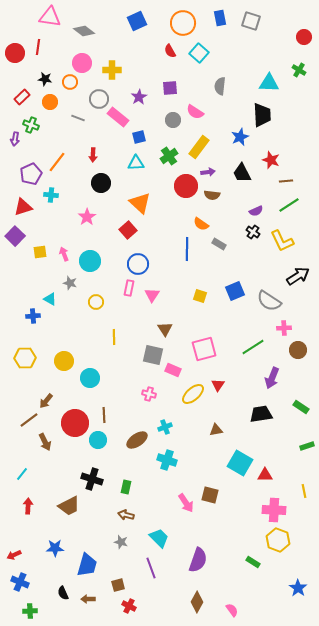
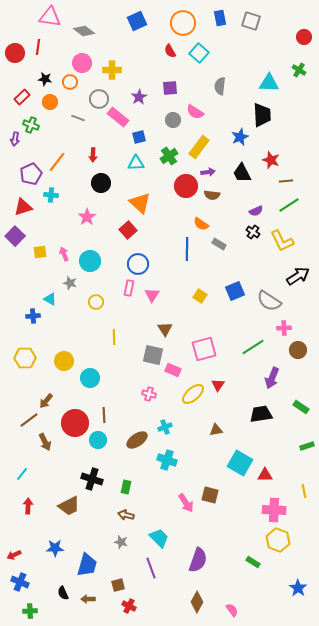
yellow square at (200, 296): rotated 16 degrees clockwise
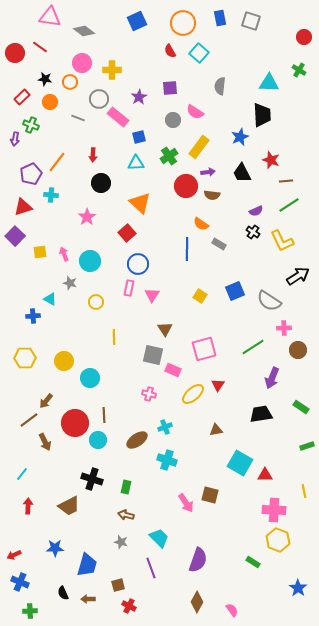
red line at (38, 47): moved 2 px right; rotated 63 degrees counterclockwise
red square at (128, 230): moved 1 px left, 3 px down
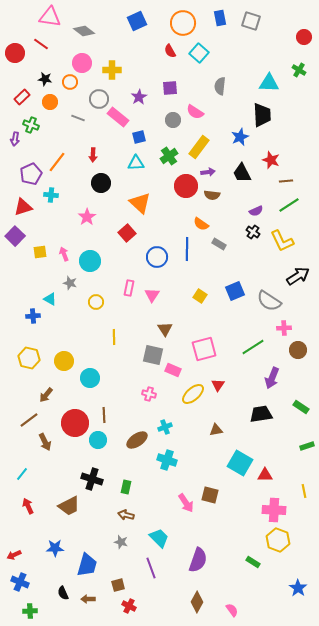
red line at (40, 47): moved 1 px right, 3 px up
blue circle at (138, 264): moved 19 px right, 7 px up
yellow hexagon at (25, 358): moved 4 px right; rotated 15 degrees clockwise
brown arrow at (46, 401): moved 6 px up
red arrow at (28, 506): rotated 28 degrees counterclockwise
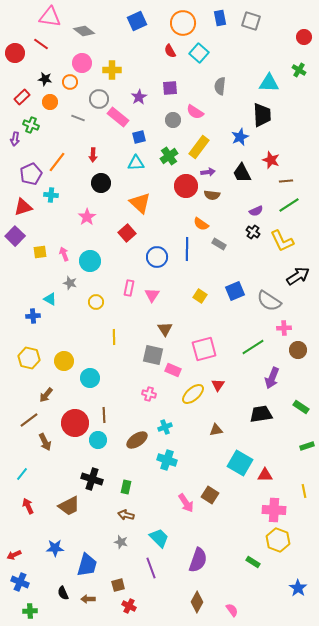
brown square at (210, 495): rotated 18 degrees clockwise
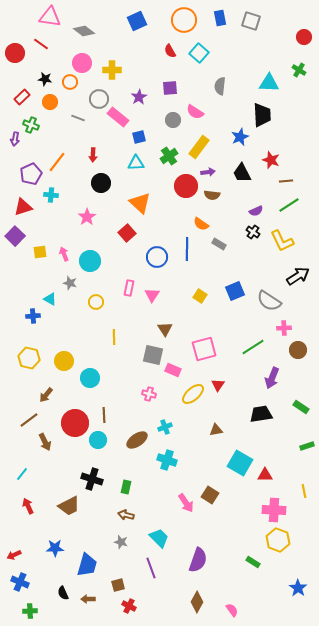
orange circle at (183, 23): moved 1 px right, 3 px up
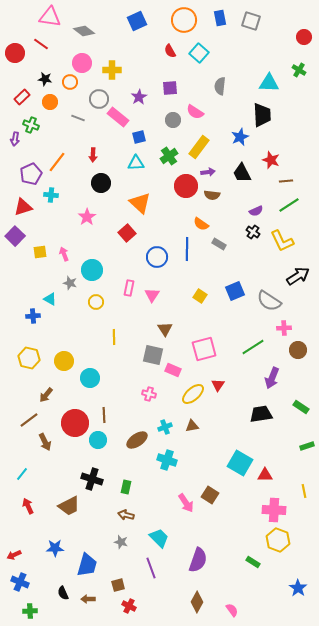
cyan circle at (90, 261): moved 2 px right, 9 px down
brown triangle at (216, 430): moved 24 px left, 4 px up
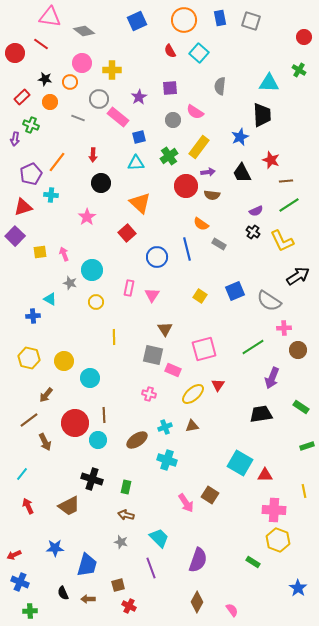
blue line at (187, 249): rotated 15 degrees counterclockwise
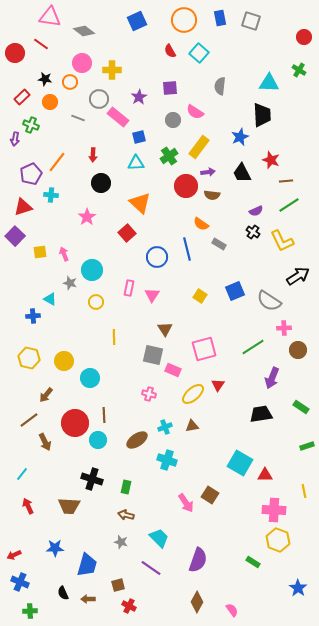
brown trapezoid at (69, 506): rotated 30 degrees clockwise
purple line at (151, 568): rotated 35 degrees counterclockwise
